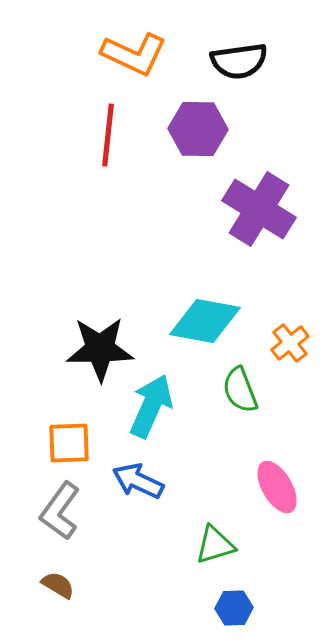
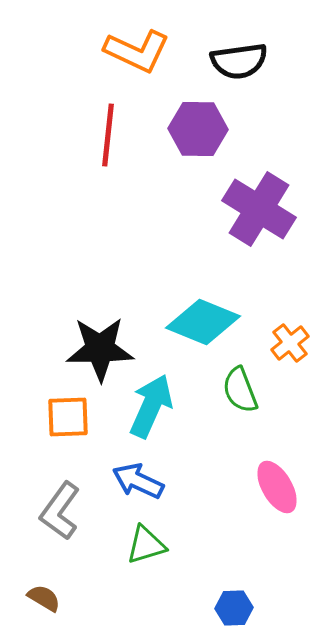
orange L-shape: moved 3 px right, 3 px up
cyan diamond: moved 2 px left, 1 px down; rotated 12 degrees clockwise
orange square: moved 1 px left, 26 px up
green triangle: moved 69 px left
brown semicircle: moved 14 px left, 13 px down
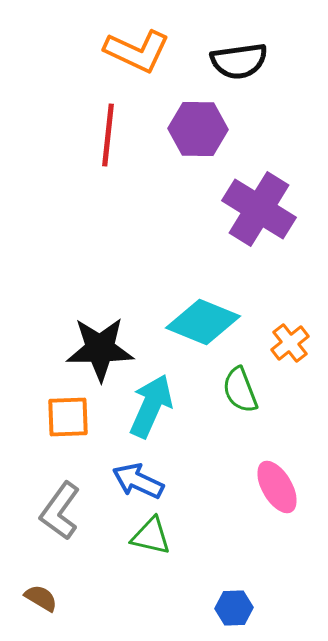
green triangle: moved 5 px right, 9 px up; rotated 30 degrees clockwise
brown semicircle: moved 3 px left
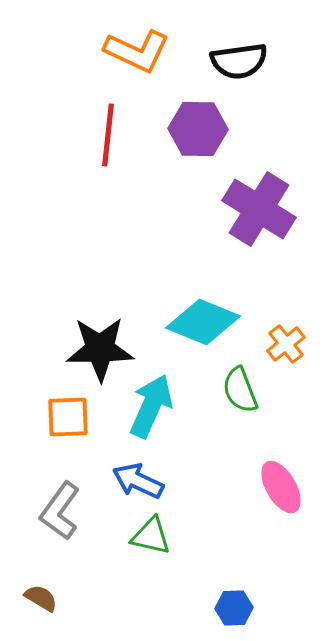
orange cross: moved 4 px left, 1 px down
pink ellipse: moved 4 px right
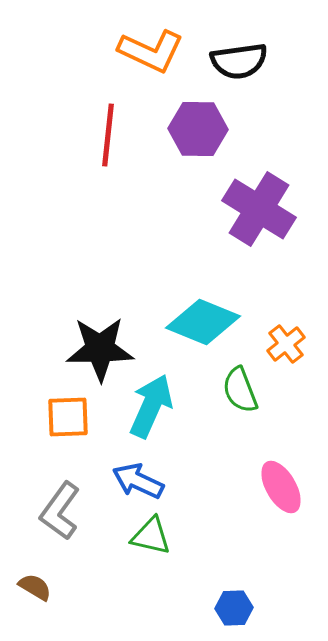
orange L-shape: moved 14 px right
brown semicircle: moved 6 px left, 11 px up
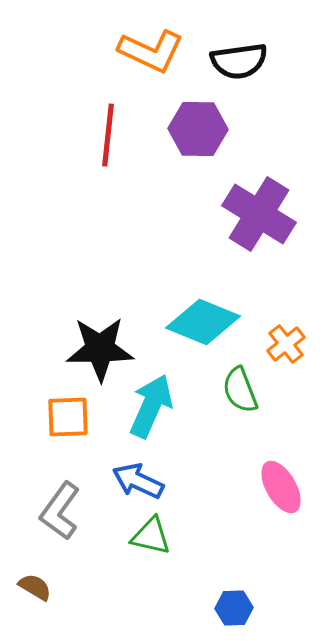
purple cross: moved 5 px down
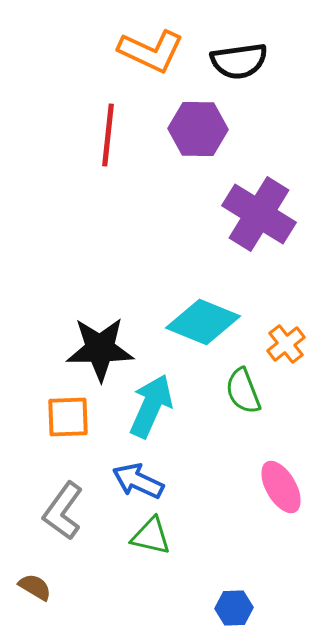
green semicircle: moved 3 px right, 1 px down
gray L-shape: moved 3 px right
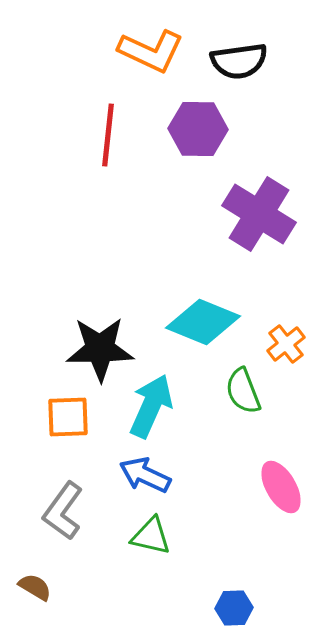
blue arrow: moved 7 px right, 6 px up
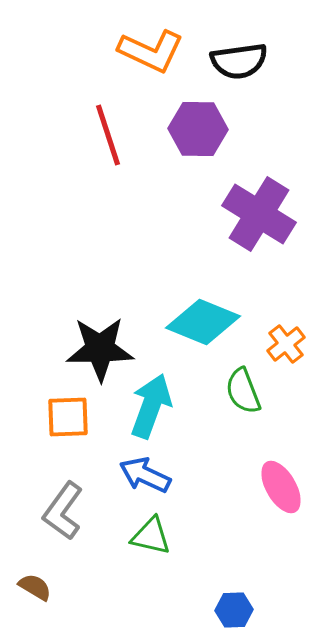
red line: rotated 24 degrees counterclockwise
cyan arrow: rotated 4 degrees counterclockwise
blue hexagon: moved 2 px down
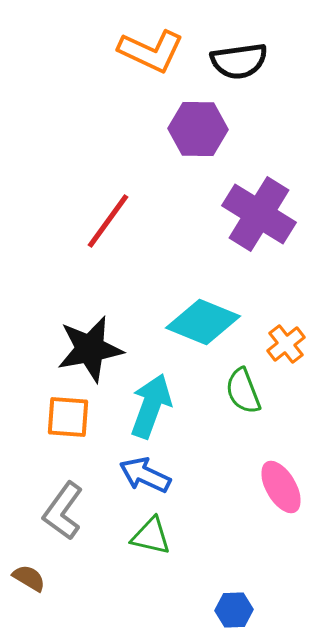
red line: moved 86 px down; rotated 54 degrees clockwise
black star: moved 10 px left; rotated 10 degrees counterclockwise
orange square: rotated 6 degrees clockwise
brown semicircle: moved 6 px left, 9 px up
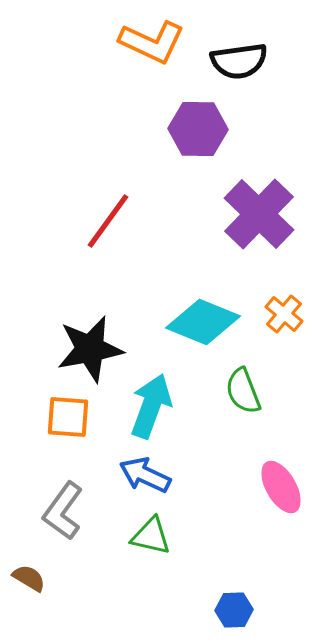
orange L-shape: moved 1 px right, 9 px up
purple cross: rotated 12 degrees clockwise
orange cross: moved 2 px left, 30 px up; rotated 12 degrees counterclockwise
